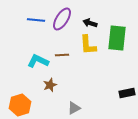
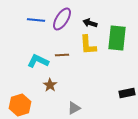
brown star: rotated 16 degrees counterclockwise
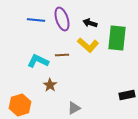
purple ellipse: rotated 50 degrees counterclockwise
yellow L-shape: rotated 45 degrees counterclockwise
black rectangle: moved 2 px down
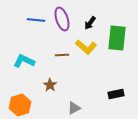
black arrow: rotated 72 degrees counterclockwise
yellow L-shape: moved 2 px left, 2 px down
cyan L-shape: moved 14 px left
black rectangle: moved 11 px left, 1 px up
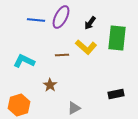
purple ellipse: moved 1 px left, 2 px up; rotated 45 degrees clockwise
orange hexagon: moved 1 px left
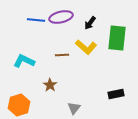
purple ellipse: rotated 50 degrees clockwise
gray triangle: rotated 24 degrees counterclockwise
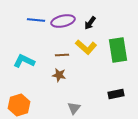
purple ellipse: moved 2 px right, 4 px down
green rectangle: moved 1 px right, 12 px down; rotated 15 degrees counterclockwise
brown star: moved 9 px right, 10 px up; rotated 24 degrees counterclockwise
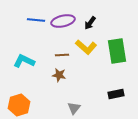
green rectangle: moved 1 px left, 1 px down
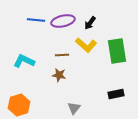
yellow L-shape: moved 2 px up
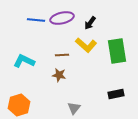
purple ellipse: moved 1 px left, 3 px up
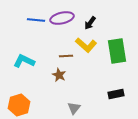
brown line: moved 4 px right, 1 px down
brown star: rotated 16 degrees clockwise
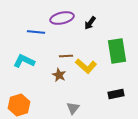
blue line: moved 12 px down
yellow L-shape: moved 21 px down
gray triangle: moved 1 px left
